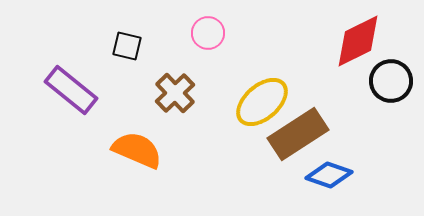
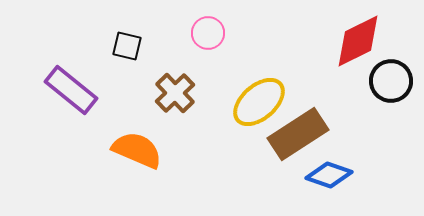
yellow ellipse: moved 3 px left
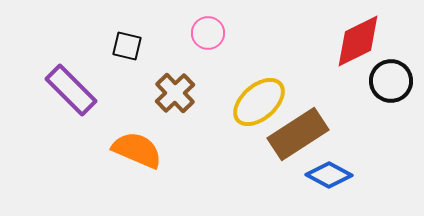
purple rectangle: rotated 6 degrees clockwise
blue diamond: rotated 9 degrees clockwise
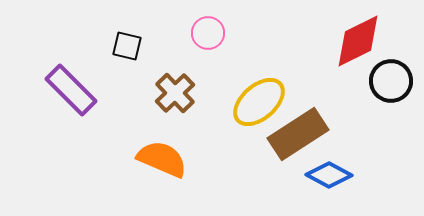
orange semicircle: moved 25 px right, 9 px down
